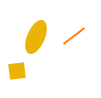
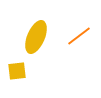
orange line: moved 5 px right
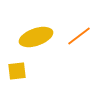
yellow ellipse: rotated 48 degrees clockwise
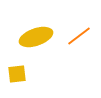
yellow square: moved 3 px down
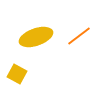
yellow square: rotated 36 degrees clockwise
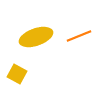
orange line: rotated 15 degrees clockwise
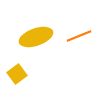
yellow square: rotated 24 degrees clockwise
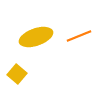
yellow square: rotated 12 degrees counterclockwise
